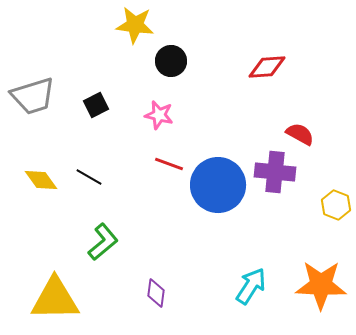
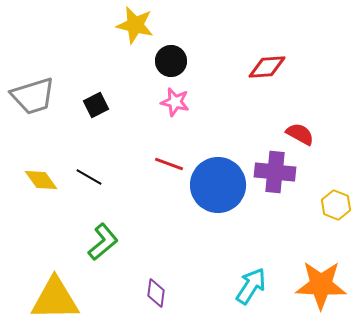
yellow star: rotated 6 degrees clockwise
pink star: moved 16 px right, 13 px up
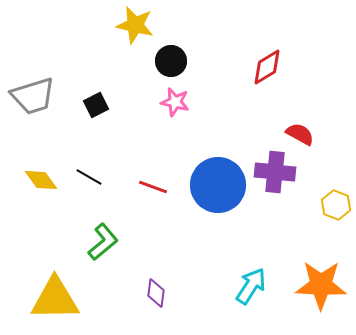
red diamond: rotated 27 degrees counterclockwise
red line: moved 16 px left, 23 px down
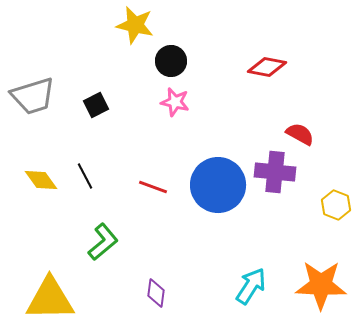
red diamond: rotated 42 degrees clockwise
black line: moved 4 px left, 1 px up; rotated 32 degrees clockwise
yellow triangle: moved 5 px left
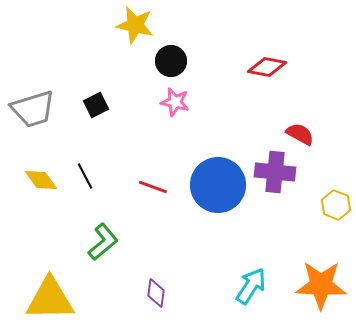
gray trapezoid: moved 13 px down
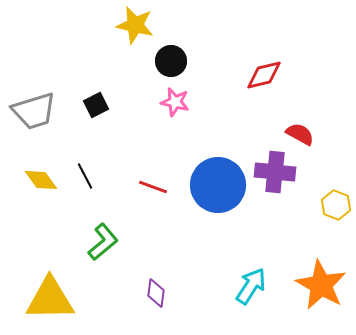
red diamond: moved 3 px left, 8 px down; rotated 24 degrees counterclockwise
gray trapezoid: moved 1 px right, 2 px down
orange star: rotated 27 degrees clockwise
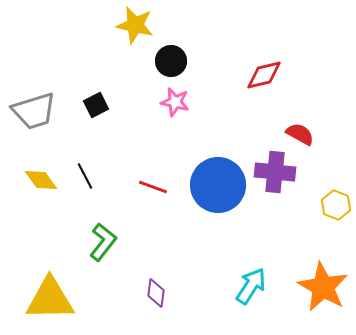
green L-shape: rotated 12 degrees counterclockwise
orange star: moved 2 px right, 2 px down
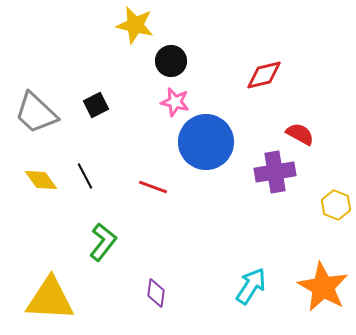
gray trapezoid: moved 2 px right, 2 px down; rotated 60 degrees clockwise
purple cross: rotated 15 degrees counterclockwise
blue circle: moved 12 px left, 43 px up
yellow triangle: rotated 4 degrees clockwise
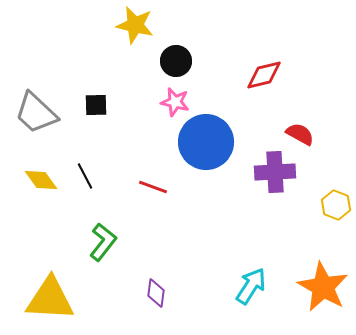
black circle: moved 5 px right
black square: rotated 25 degrees clockwise
purple cross: rotated 6 degrees clockwise
